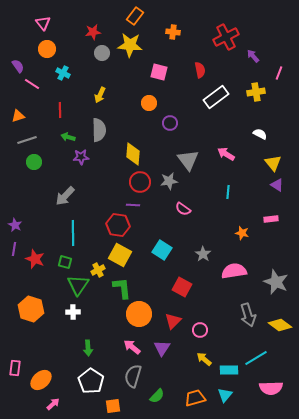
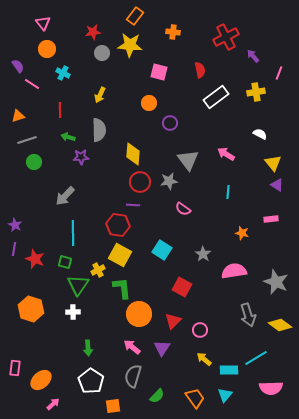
orange trapezoid at (195, 398): rotated 70 degrees clockwise
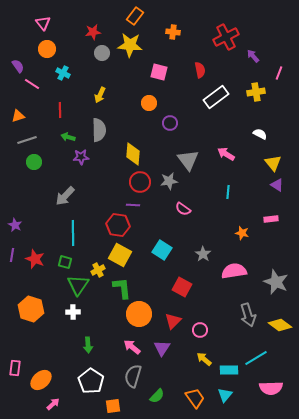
purple line at (14, 249): moved 2 px left, 6 px down
green arrow at (88, 348): moved 3 px up
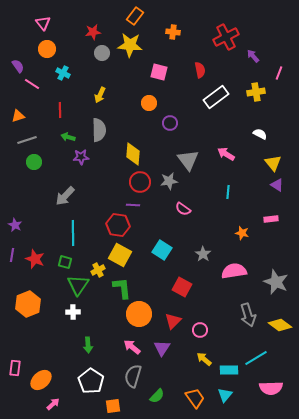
orange hexagon at (31, 309): moved 3 px left, 5 px up; rotated 20 degrees clockwise
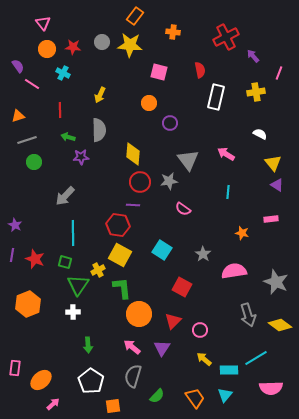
red star at (93, 32): moved 20 px left, 15 px down; rotated 14 degrees clockwise
gray circle at (102, 53): moved 11 px up
white rectangle at (216, 97): rotated 40 degrees counterclockwise
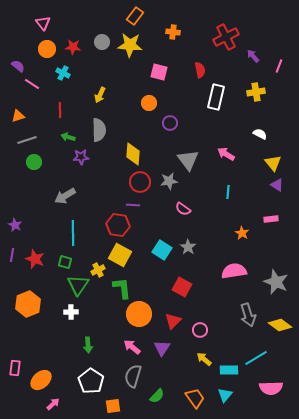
purple semicircle at (18, 66): rotated 16 degrees counterclockwise
pink line at (279, 73): moved 7 px up
gray arrow at (65, 196): rotated 15 degrees clockwise
orange star at (242, 233): rotated 16 degrees clockwise
gray star at (203, 254): moved 15 px left, 7 px up
white cross at (73, 312): moved 2 px left
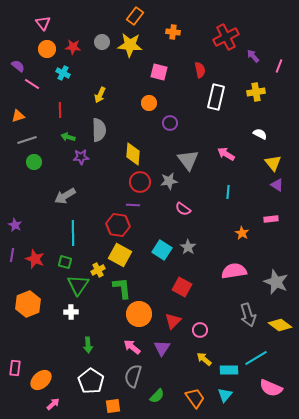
pink semicircle at (271, 388): rotated 25 degrees clockwise
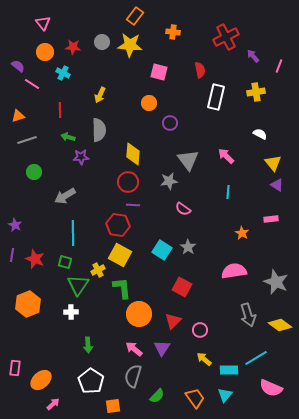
orange circle at (47, 49): moved 2 px left, 3 px down
pink arrow at (226, 154): moved 2 px down; rotated 12 degrees clockwise
green circle at (34, 162): moved 10 px down
red circle at (140, 182): moved 12 px left
pink arrow at (132, 347): moved 2 px right, 2 px down
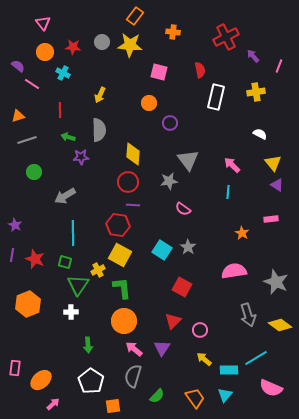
pink arrow at (226, 156): moved 6 px right, 9 px down
orange circle at (139, 314): moved 15 px left, 7 px down
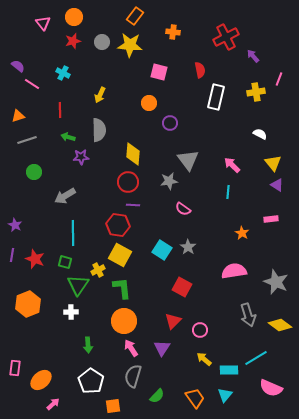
red star at (73, 47): moved 6 px up; rotated 21 degrees counterclockwise
orange circle at (45, 52): moved 29 px right, 35 px up
pink line at (279, 66): moved 13 px down
pink arrow at (134, 349): moved 3 px left, 1 px up; rotated 18 degrees clockwise
